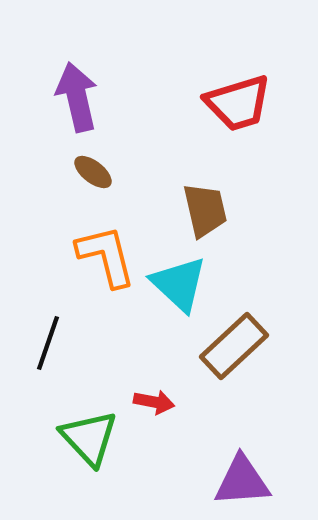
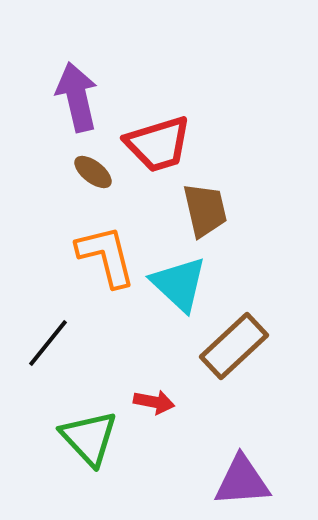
red trapezoid: moved 80 px left, 41 px down
black line: rotated 20 degrees clockwise
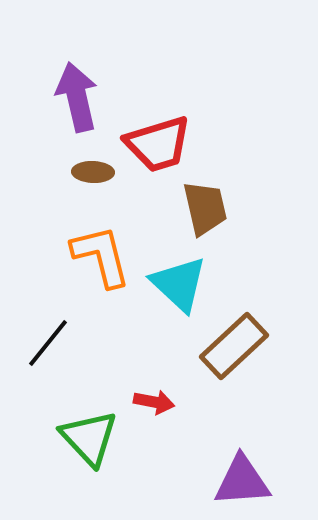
brown ellipse: rotated 36 degrees counterclockwise
brown trapezoid: moved 2 px up
orange L-shape: moved 5 px left
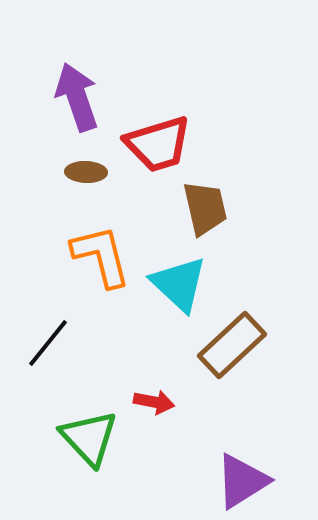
purple arrow: rotated 6 degrees counterclockwise
brown ellipse: moved 7 px left
brown rectangle: moved 2 px left, 1 px up
purple triangle: rotated 28 degrees counterclockwise
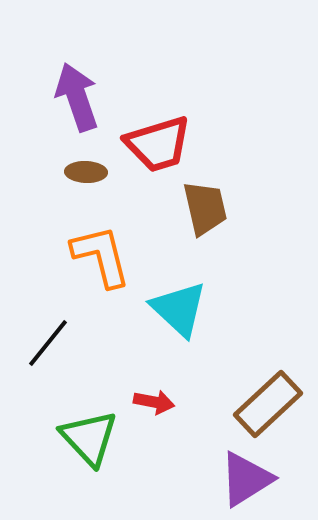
cyan triangle: moved 25 px down
brown rectangle: moved 36 px right, 59 px down
purple triangle: moved 4 px right, 2 px up
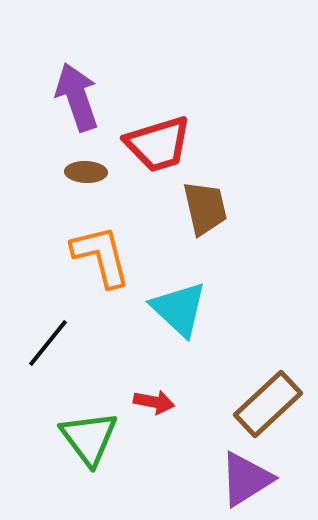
green triangle: rotated 6 degrees clockwise
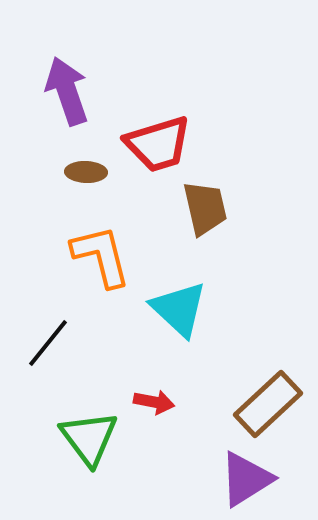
purple arrow: moved 10 px left, 6 px up
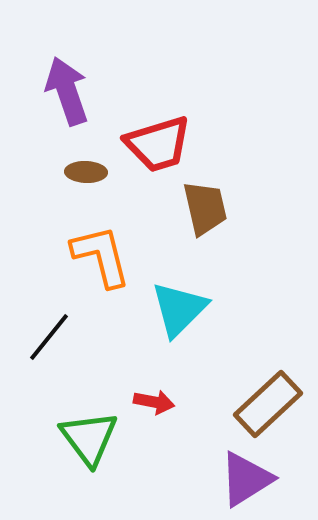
cyan triangle: rotated 32 degrees clockwise
black line: moved 1 px right, 6 px up
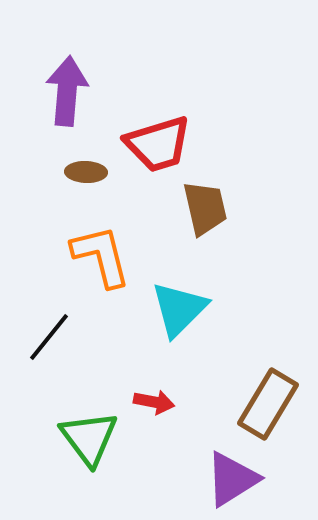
purple arrow: rotated 24 degrees clockwise
brown rectangle: rotated 16 degrees counterclockwise
purple triangle: moved 14 px left
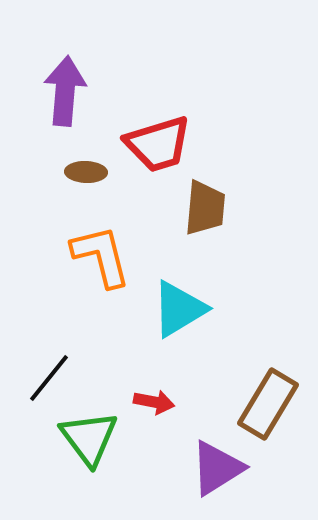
purple arrow: moved 2 px left
brown trapezoid: rotated 18 degrees clockwise
cyan triangle: rotated 14 degrees clockwise
black line: moved 41 px down
purple triangle: moved 15 px left, 11 px up
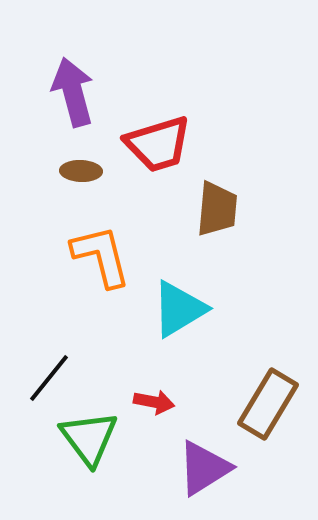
purple arrow: moved 8 px right, 1 px down; rotated 20 degrees counterclockwise
brown ellipse: moved 5 px left, 1 px up
brown trapezoid: moved 12 px right, 1 px down
purple triangle: moved 13 px left
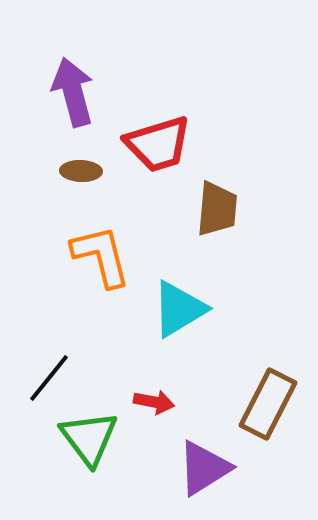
brown rectangle: rotated 4 degrees counterclockwise
